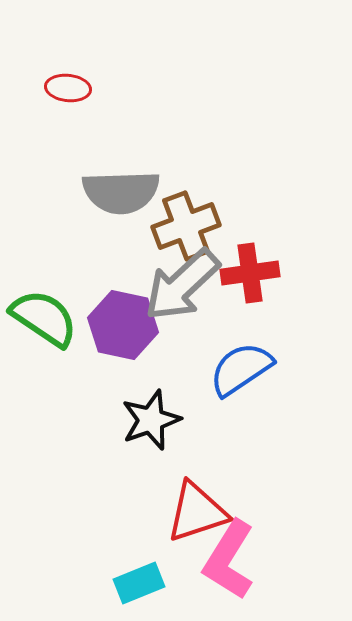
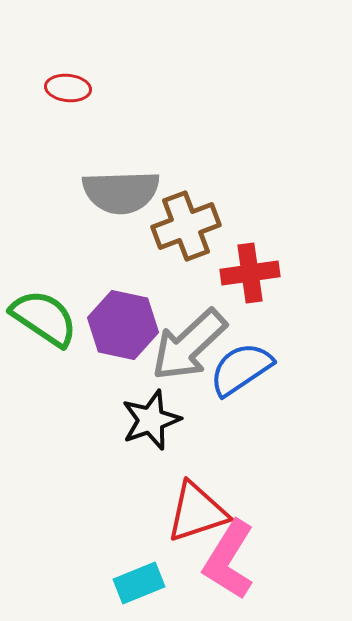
gray arrow: moved 7 px right, 60 px down
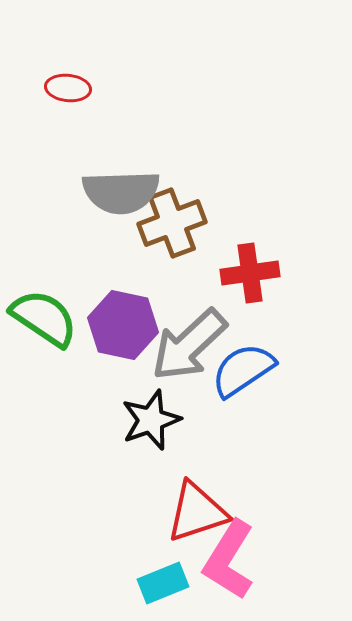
brown cross: moved 14 px left, 3 px up
blue semicircle: moved 2 px right, 1 px down
cyan rectangle: moved 24 px right
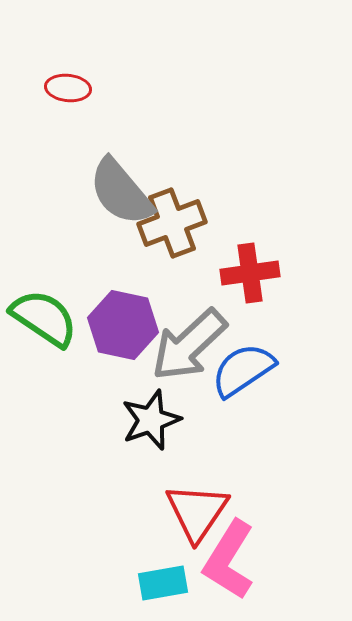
gray semicircle: rotated 52 degrees clockwise
red triangle: rotated 38 degrees counterclockwise
cyan rectangle: rotated 12 degrees clockwise
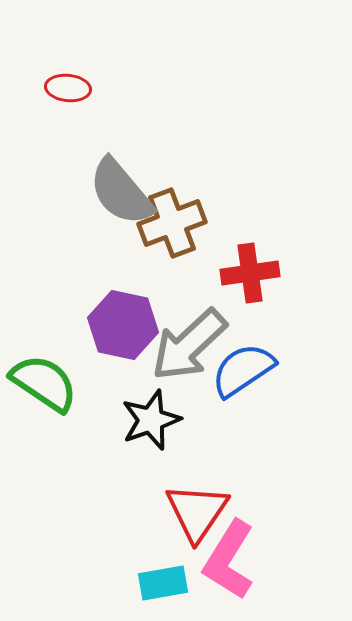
green semicircle: moved 65 px down
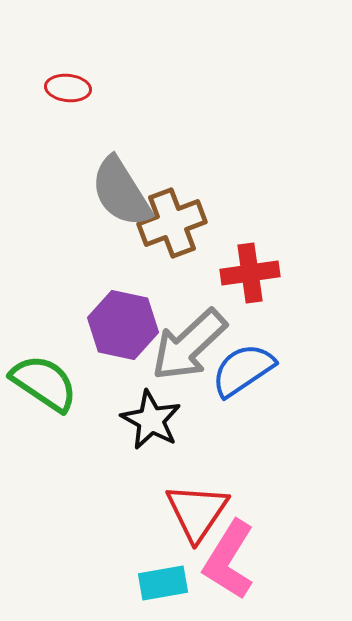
gray semicircle: rotated 8 degrees clockwise
black star: rotated 24 degrees counterclockwise
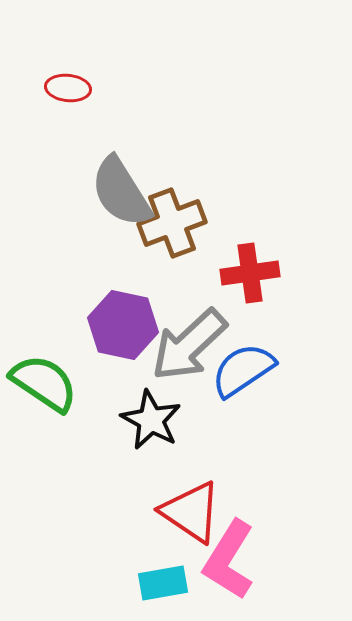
red triangle: moved 6 px left; rotated 30 degrees counterclockwise
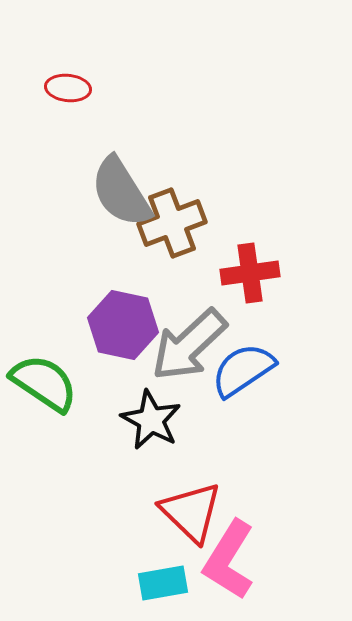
red triangle: rotated 10 degrees clockwise
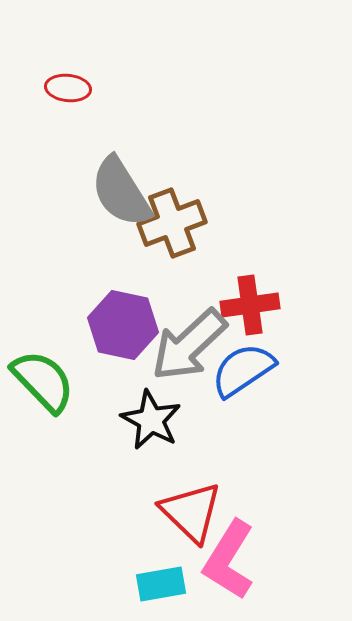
red cross: moved 32 px down
green semicircle: moved 1 px left, 2 px up; rotated 12 degrees clockwise
cyan rectangle: moved 2 px left, 1 px down
